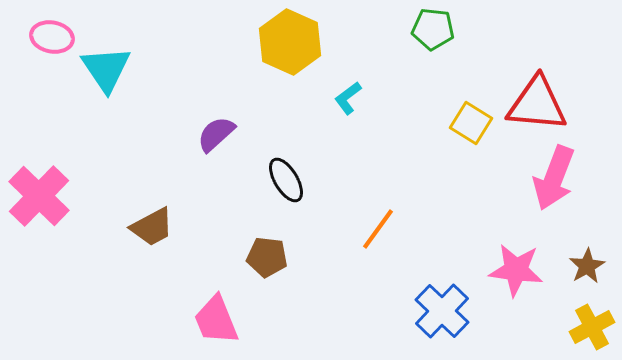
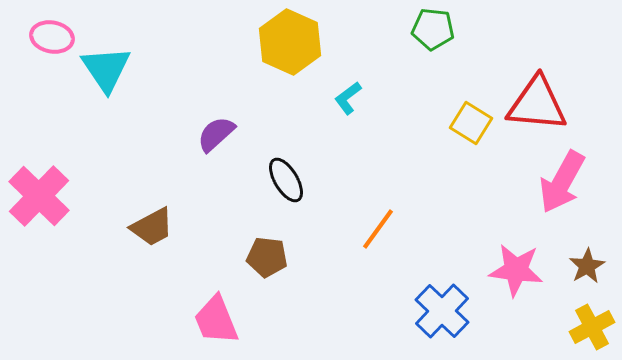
pink arrow: moved 8 px right, 4 px down; rotated 8 degrees clockwise
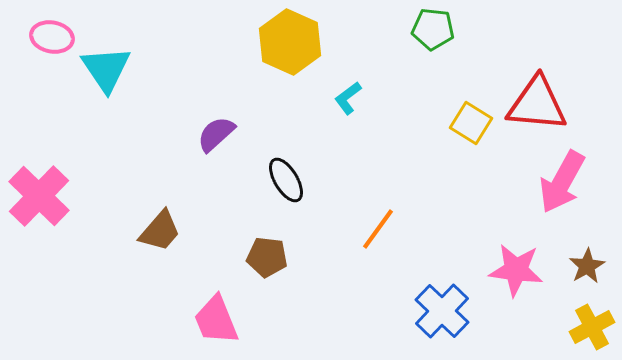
brown trapezoid: moved 8 px right, 4 px down; rotated 21 degrees counterclockwise
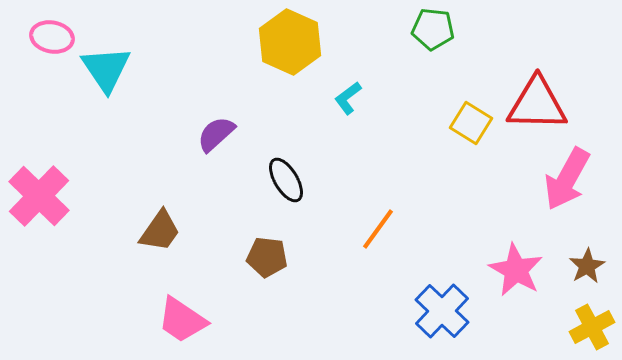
red triangle: rotated 4 degrees counterclockwise
pink arrow: moved 5 px right, 3 px up
brown trapezoid: rotated 6 degrees counterclockwise
pink star: rotated 22 degrees clockwise
pink trapezoid: moved 34 px left; rotated 34 degrees counterclockwise
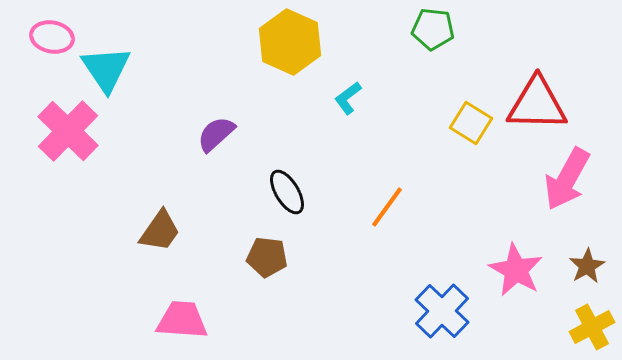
black ellipse: moved 1 px right, 12 px down
pink cross: moved 29 px right, 65 px up
orange line: moved 9 px right, 22 px up
pink trapezoid: rotated 150 degrees clockwise
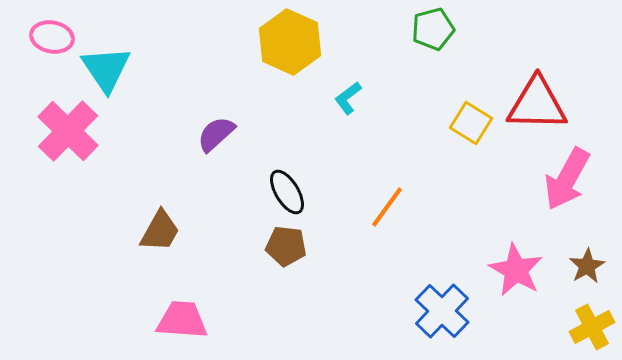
green pentagon: rotated 21 degrees counterclockwise
brown trapezoid: rotated 6 degrees counterclockwise
brown pentagon: moved 19 px right, 11 px up
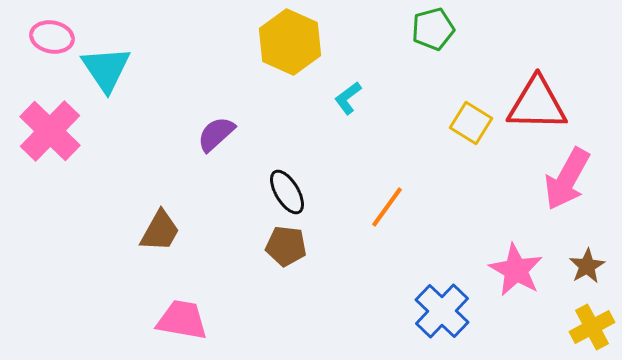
pink cross: moved 18 px left
pink trapezoid: rotated 6 degrees clockwise
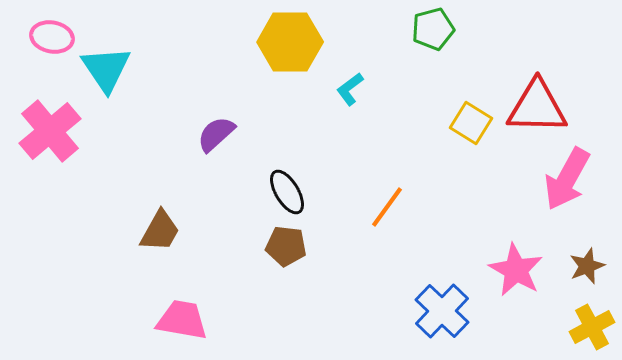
yellow hexagon: rotated 24 degrees counterclockwise
cyan L-shape: moved 2 px right, 9 px up
red triangle: moved 3 px down
pink cross: rotated 6 degrees clockwise
brown star: rotated 9 degrees clockwise
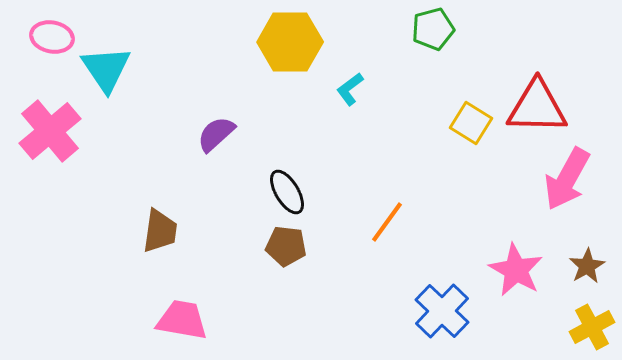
orange line: moved 15 px down
brown trapezoid: rotated 21 degrees counterclockwise
brown star: rotated 9 degrees counterclockwise
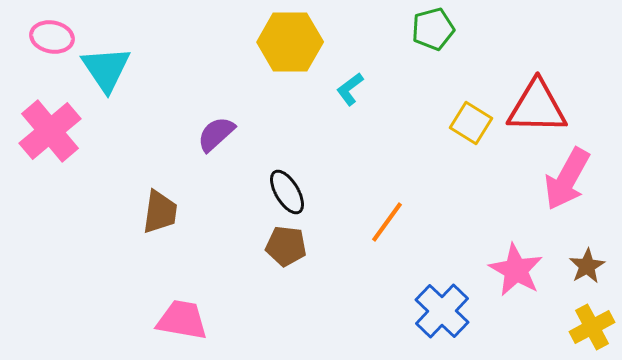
brown trapezoid: moved 19 px up
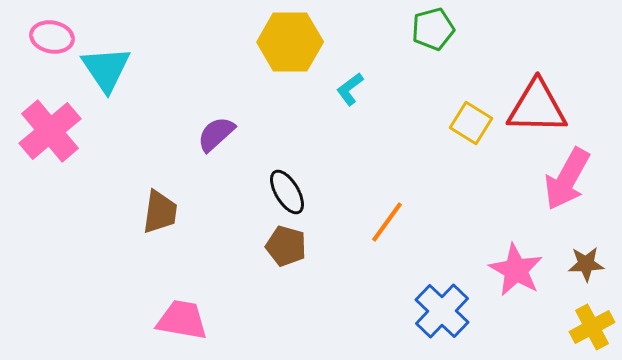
brown pentagon: rotated 9 degrees clockwise
brown star: moved 1 px left, 2 px up; rotated 27 degrees clockwise
